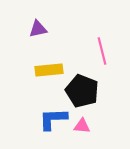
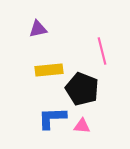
black pentagon: moved 2 px up
blue L-shape: moved 1 px left, 1 px up
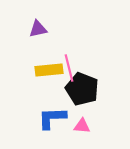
pink line: moved 33 px left, 17 px down
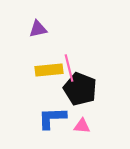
black pentagon: moved 2 px left
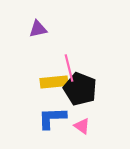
yellow rectangle: moved 5 px right, 12 px down
pink triangle: rotated 30 degrees clockwise
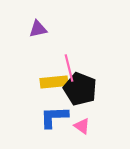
blue L-shape: moved 2 px right, 1 px up
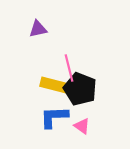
yellow rectangle: moved 3 px down; rotated 20 degrees clockwise
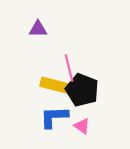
purple triangle: rotated 12 degrees clockwise
black pentagon: moved 2 px right, 1 px down
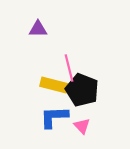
pink triangle: rotated 12 degrees clockwise
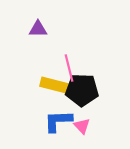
black pentagon: rotated 20 degrees counterclockwise
blue L-shape: moved 4 px right, 4 px down
